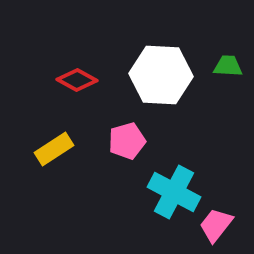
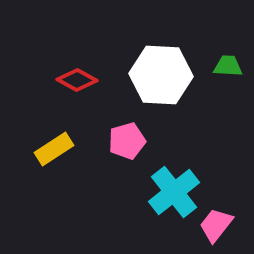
cyan cross: rotated 24 degrees clockwise
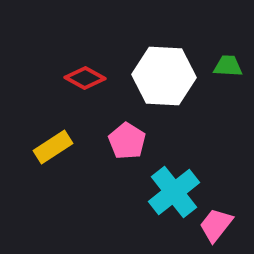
white hexagon: moved 3 px right, 1 px down
red diamond: moved 8 px right, 2 px up
pink pentagon: rotated 24 degrees counterclockwise
yellow rectangle: moved 1 px left, 2 px up
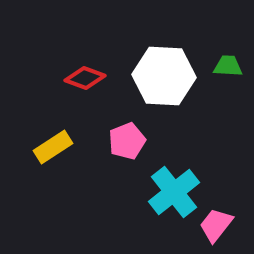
red diamond: rotated 9 degrees counterclockwise
pink pentagon: rotated 18 degrees clockwise
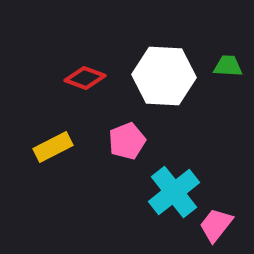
yellow rectangle: rotated 6 degrees clockwise
